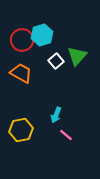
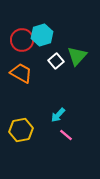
cyan arrow: moved 2 px right; rotated 21 degrees clockwise
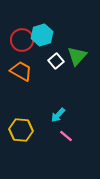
orange trapezoid: moved 2 px up
yellow hexagon: rotated 15 degrees clockwise
pink line: moved 1 px down
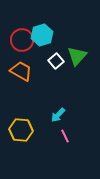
pink line: moved 1 px left; rotated 24 degrees clockwise
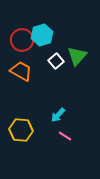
pink line: rotated 32 degrees counterclockwise
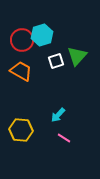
white square: rotated 21 degrees clockwise
pink line: moved 1 px left, 2 px down
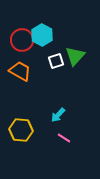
cyan hexagon: rotated 15 degrees counterclockwise
green triangle: moved 2 px left
orange trapezoid: moved 1 px left
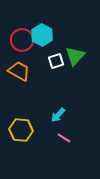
orange trapezoid: moved 1 px left
